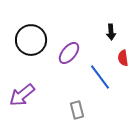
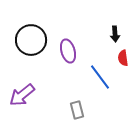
black arrow: moved 4 px right, 2 px down
purple ellipse: moved 1 px left, 2 px up; rotated 55 degrees counterclockwise
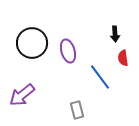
black circle: moved 1 px right, 3 px down
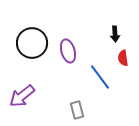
purple arrow: moved 1 px down
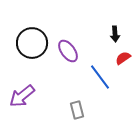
purple ellipse: rotated 20 degrees counterclockwise
red semicircle: rotated 63 degrees clockwise
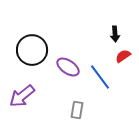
black circle: moved 7 px down
purple ellipse: moved 16 px down; rotated 20 degrees counterclockwise
red semicircle: moved 2 px up
gray rectangle: rotated 24 degrees clockwise
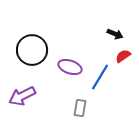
black arrow: rotated 63 degrees counterclockwise
purple ellipse: moved 2 px right; rotated 15 degrees counterclockwise
blue line: rotated 68 degrees clockwise
purple arrow: rotated 12 degrees clockwise
gray rectangle: moved 3 px right, 2 px up
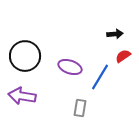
black arrow: rotated 28 degrees counterclockwise
black circle: moved 7 px left, 6 px down
purple arrow: rotated 36 degrees clockwise
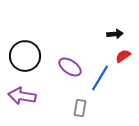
purple ellipse: rotated 15 degrees clockwise
blue line: moved 1 px down
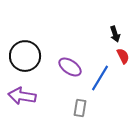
black arrow: rotated 77 degrees clockwise
red semicircle: rotated 98 degrees clockwise
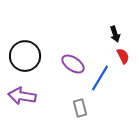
purple ellipse: moved 3 px right, 3 px up
gray rectangle: rotated 24 degrees counterclockwise
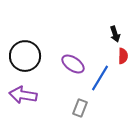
red semicircle: rotated 28 degrees clockwise
purple arrow: moved 1 px right, 1 px up
gray rectangle: rotated 36 degrees clockwise
